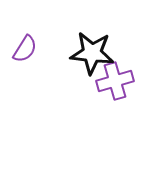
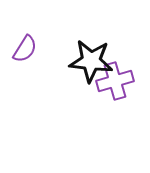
black star: moved 1 px left, 8 px down
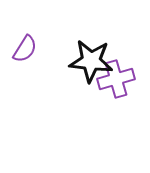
purple cross: moved 1 px right, 2 px up
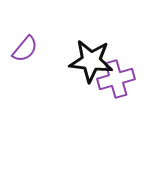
purple semicircle: rotated 8 degrees clockwise
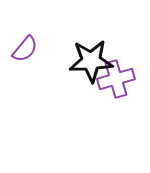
black star: rotated 9 degrees counterclockwise
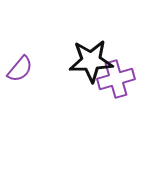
purple semicircle: moved 5 px left, 20 px down
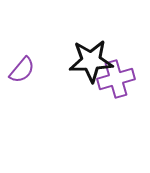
purple semicircle: moved 2 px right, 1 px down
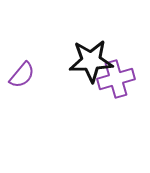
purple semicircle: moved 5 px down
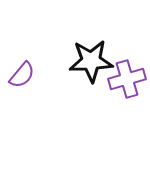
purple cross: moved 11 px right
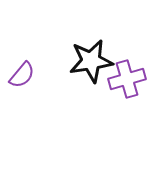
black star: rotated 6 degrees counterclockwise
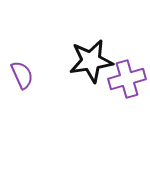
purple semicircle: rotated 64 degrees counterclockwise
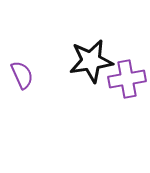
purple cross: rotated 6 degrees clockwise
